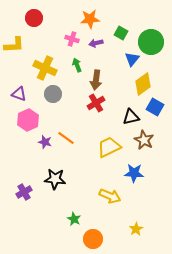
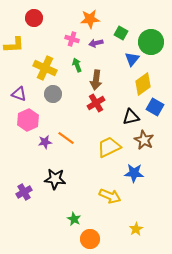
purple star: rotated 24 degrees counterclockwise
orange circle: moved 3 px left
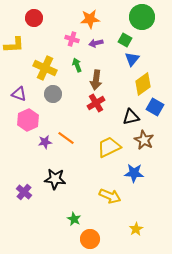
green square: moved 4 px right, 7 px down
green circle: moved 9 px left, 25 px up
purple cross: rotated 21 degrees counterclockwise
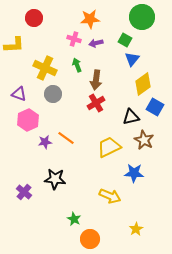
pink cross: moved 2 px right
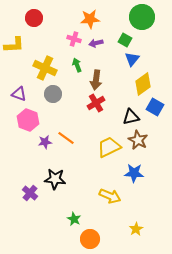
pink hexagon: rotated 15 degrees counterclockwise
brown star: moved 6 px left
purple cross: moved 6 px right, 1 px down
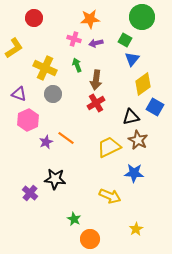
yellow L-shape: moved 3 px down; rotated 30 degrees counterclockwise
pink hexagon: rotated 15 degrees clockwise
purple star: moved 1 px right; rotated 16 degrees counterclockwise
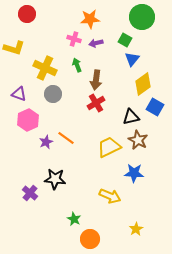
red circle: moved 7 px left, 4 px up
yellow L-shape: rotated 50 degrees clockwise
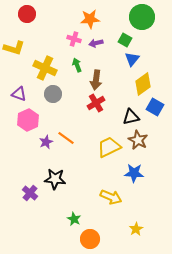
yellow arrow: moved 1 px right, 1 px down
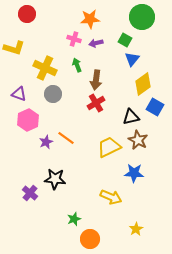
green star: rotated 24 degrees clockwise
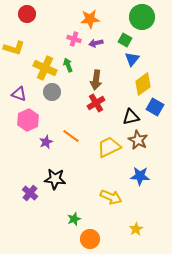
green arrow: moved 9 px left
gray circle: moved 1 px left, 2 px up
orange line: moved 5 px right, 2 px up
blue star: moved 6 px right, 3 px down
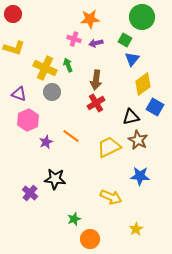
red circle: moved 14 px left
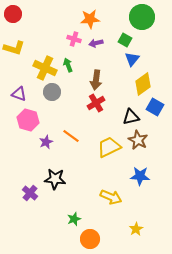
pink hexagon: rotated 20 degrees counterclockwise
